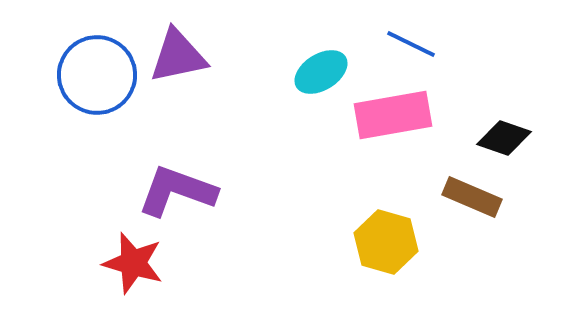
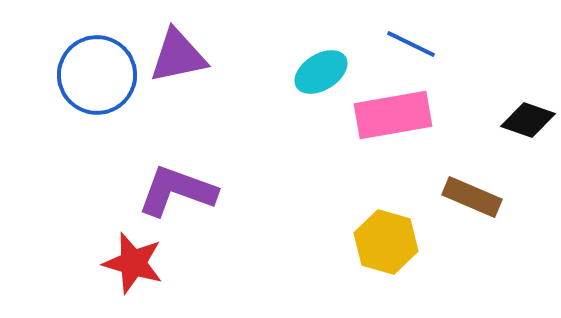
black diamond: moved 24 px right, 18 px up
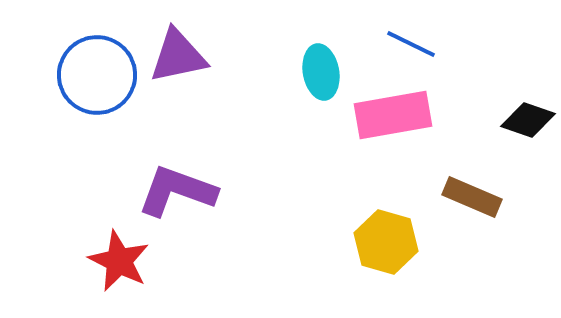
cyan ellipse: rotated 68 degrees counterclockwise
red star: moved 14 px left, 2 px up; rotated 10 degrees clockwise
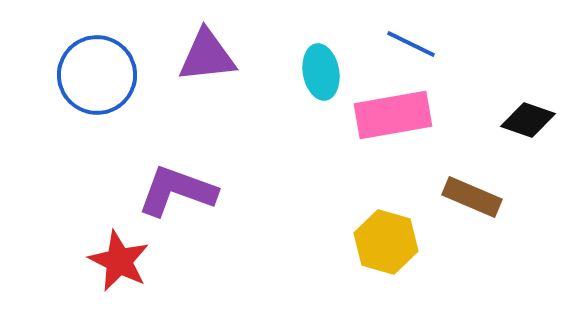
purple triangle: moved 29 px right; rotated 6 degrees clockwise
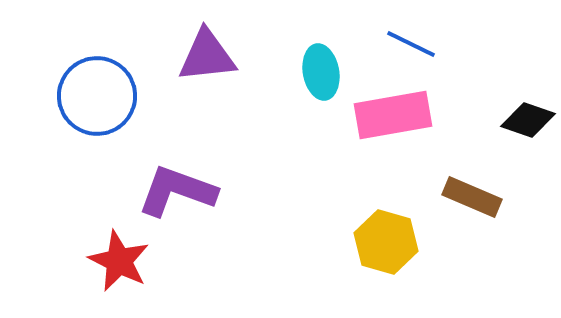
blue circle: moved 21 px down
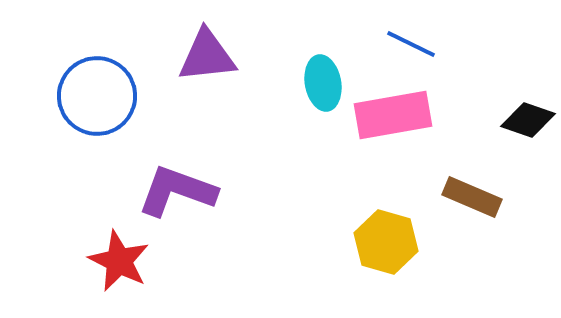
cyan ellipse: moved 2 px right, 11 px down
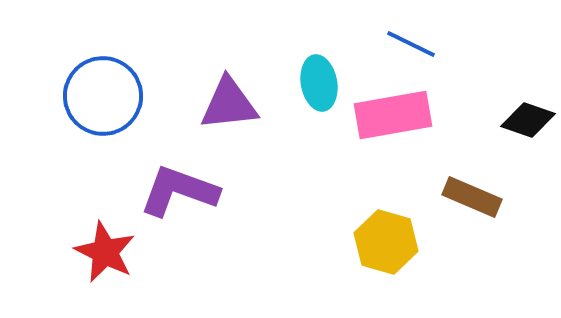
purple triangle: moved 22 px right, 48 px down
cyan ellipse: moved 4 px left
blue circle: moved 6 px right
purple L-shape: moved 2 px right
red star: moved 14 px left, 9 px up
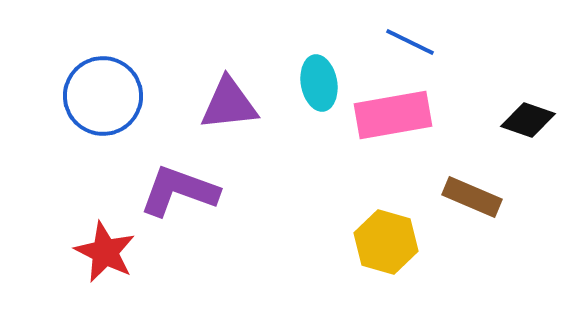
blue line: moved 1 px left, 2 px up
